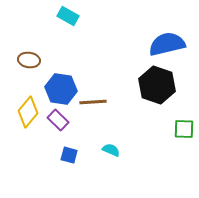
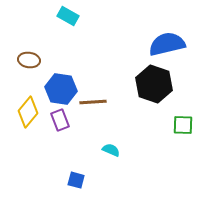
black hexagon: moved 3 px left, 1 px up
purple rectangle: moved 2 px right; rotated 25 degrees clockwise
green square: moved 1 px left, 4 px up
blue square: moved 7 px right, 25 px down
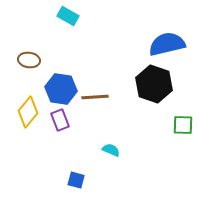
brown line: moved 2 px right, 5 px up
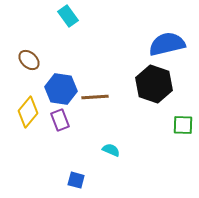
cyan rectangle: rotated 25 degrees clockwise
brown ellipse: rotated 35 degrees clockwise
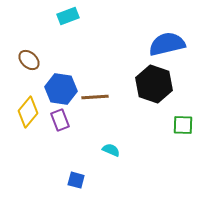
cyan rectangle: rotated 75 degrees counterclockwise
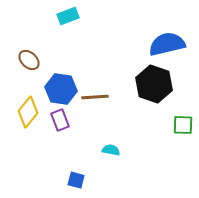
cyan semicircle: rotated 12 degrees counterclockwise
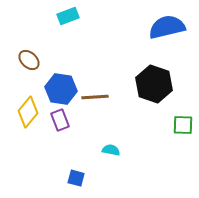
blue semicircle: moved 17 px up
blue square: moved 2 px up
